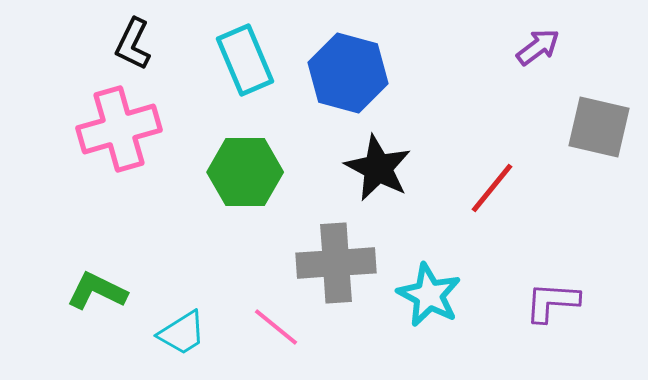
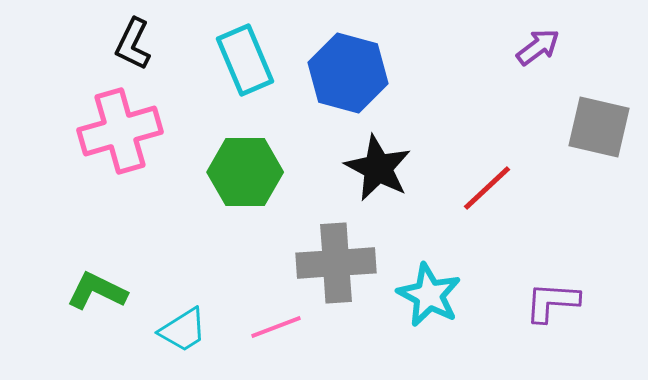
pink cross: moved 1 px right, 2 px down
red line: moved 5 px left; rotated 8 degrees clockwise
pink line: rotated 60 degrees counterclockwise
cyan trapezoid: moved 1 px right, 3 px up
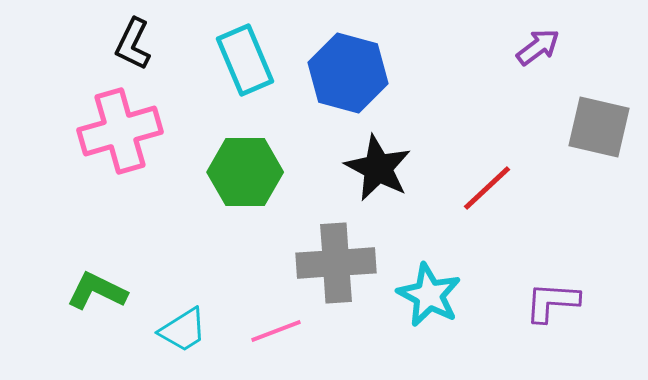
pink line: moved 4 px down
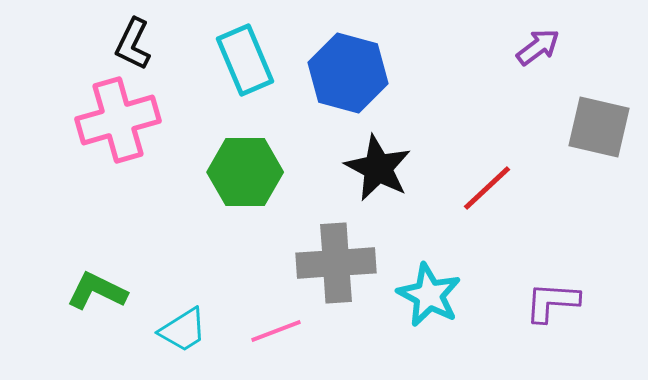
pink cross: moved 2 px left, 11 px up
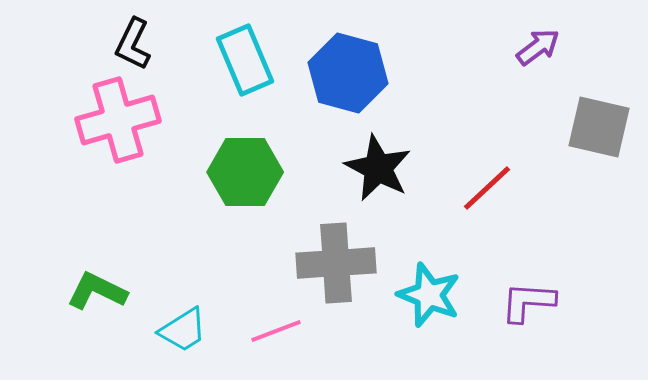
cyan star: rotated 6 degrees counterclockwise
purple L-shape: moved 24 px left
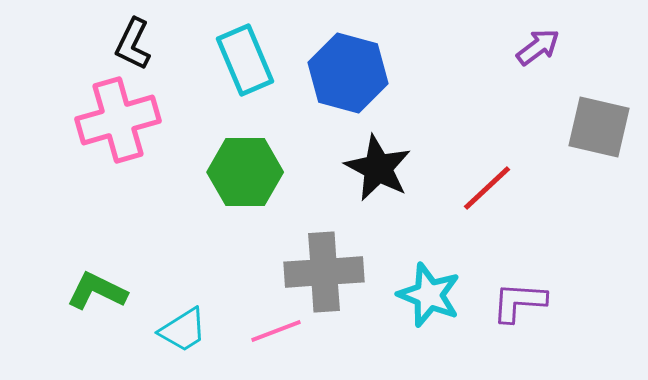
gray cross: moved 12 px left, 9 px down
purple L-shape: moved 9 px left
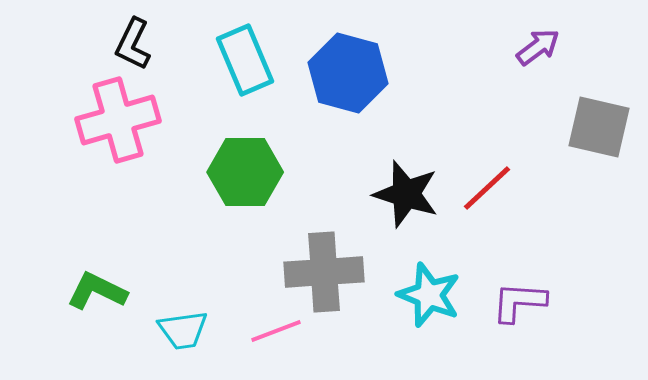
black star: moved 28 px right, 26 px down; rotated 10 degrees counterclockwise
cyan trapezoid: rotated 24 degrees clockwise
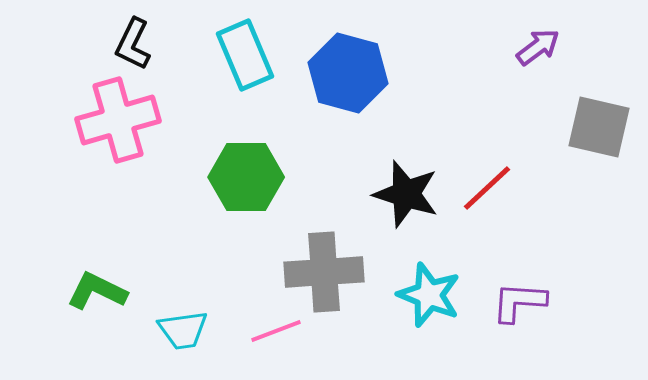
cyan rectangle: moved 5 px up
green hexagon: moved 1 px right, 5 px down
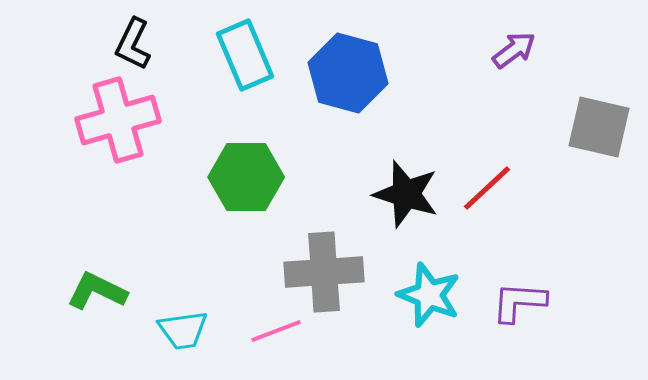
purple arrow: moved 24 px left, 3 px down
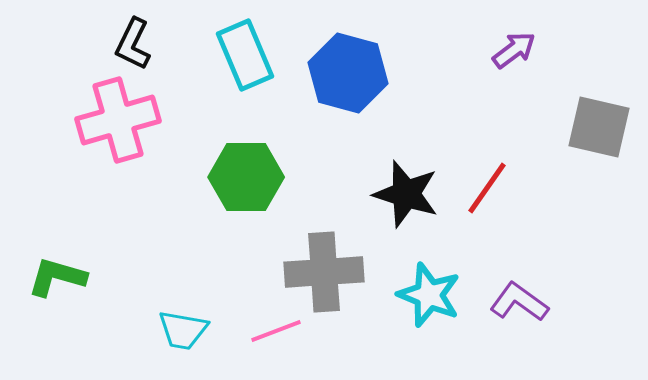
red line: rotated 12 degrees counterclockwise
green L-shape: moved 40 px left, 14 px up; rotated 10 degrees counterclockwise
purple L-shape: rotated 32 degrees clockwise
cyan trapezoid: rotated 18 degrees clockwise
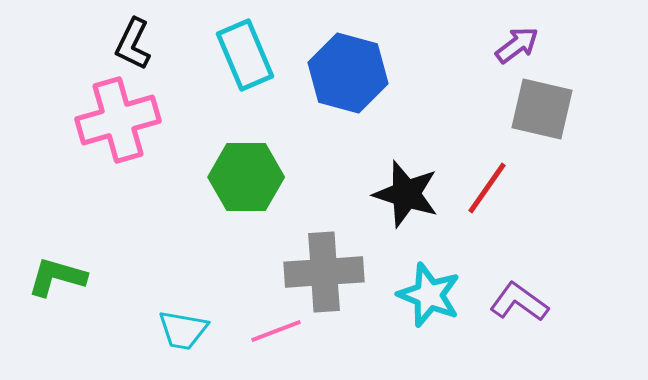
purple arrow: moved 3 px right, 5 px up
gray square: moved 57 px left, 18 px up
